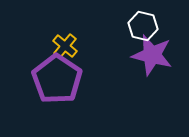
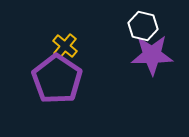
purple star: rotated 15 degrees counterclockwise
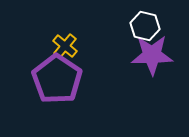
white hexagon: moved 2 px right
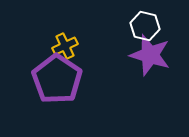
yellow cross: rotated 25 degrees clockwise
purple star: moved 2 px left; rotated 18 degrees clockwise
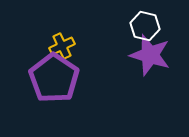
yellow cross: moved 3 px left
purple pentagon: moved 3 px left, 1 px up
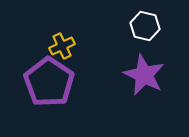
purple star: moved 6 px left, 20 px down; rotated 9 degrees clockwise
purple pentagon: moved 5 px left, 4 px down
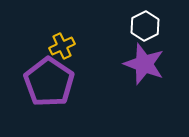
white hexagon: rotated 20 degrees clockwise
purple star: moved 11 px up; rotated 6 degrees counterclockwise
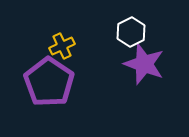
white hexagon: moved 14 px left, 6 px down
